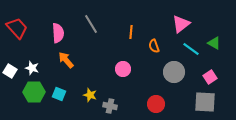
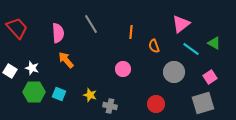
gray square: moved 2 px left, 1 px down; rotated 20 degrees counterclockwise
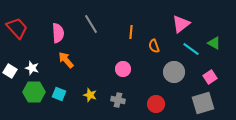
gray cross: moved 8 px right, 6 px up
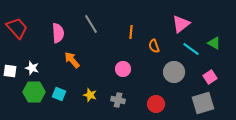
orange arrow: moved 6 px right
white square: rotated 24 degrees counterclockwise
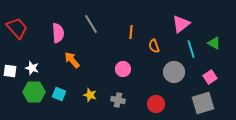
cyan line: rotated 36 degrees clockwise
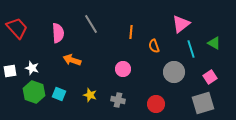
orange arrow: rotated 30 degrees counterclockwise
white square: rotated 16 degrees counterclockwise
green hexagon: rotated 20 degrees clockwise
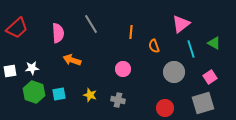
red trapezoid: rotated 90 degrees clockwise
white star: rotated 24 degrees counterclockwise
cyan square: rotated 32 degrees counterclockwise
red circle: moved 9 px right, 4 px down
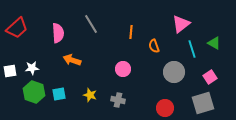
cyan line: moved 1 px right
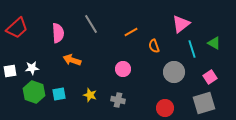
orange line: rotated 56 degrees clockwise
gray square: moved 1 px right
